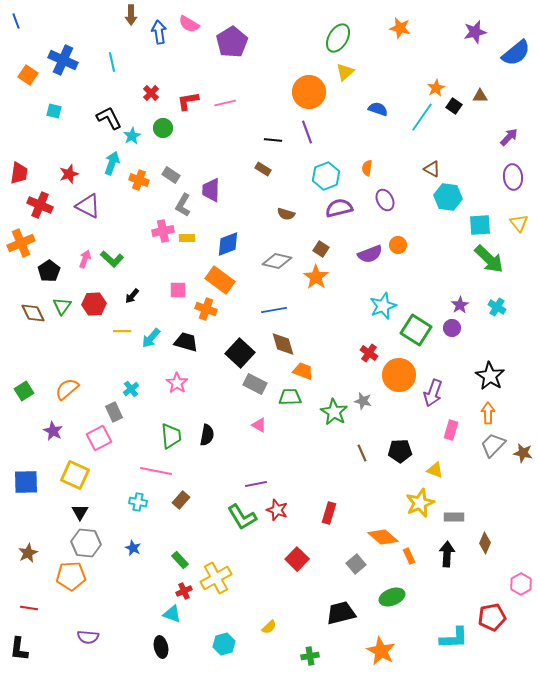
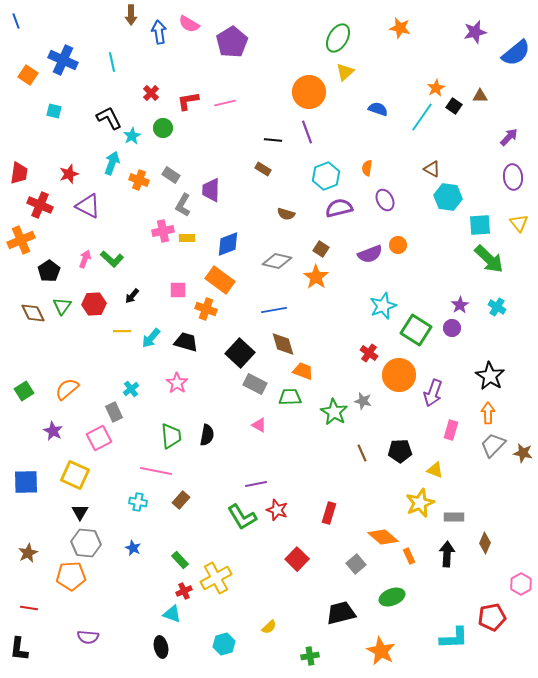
orange cross at (21, 243): moved 3 px up
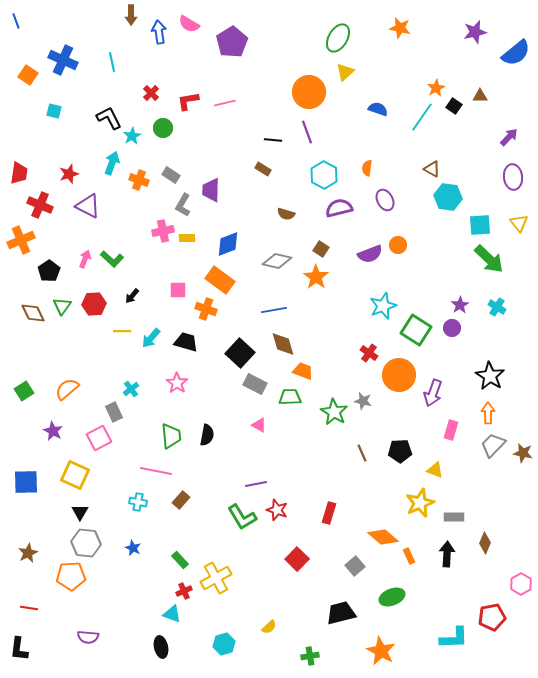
cyan hexagon at (326, 176): moved 2 px left, 1 px up; rotated 12 degrees counterclockwise
gray square at (356, 564): moved 1 px left, 2 px down
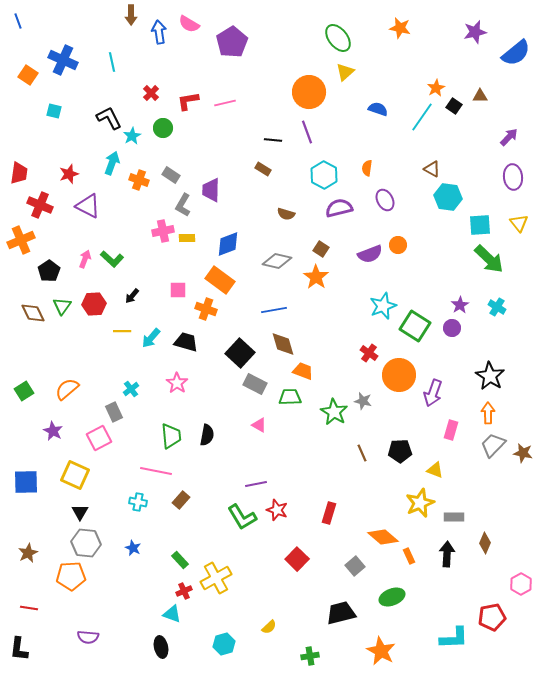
blue line at (16, 21): moved 2 px right
green ellipse at (338, 38): rotated 68 degrees counterclockwise
green square at (416, 330): moved 1 px left, 4 px up
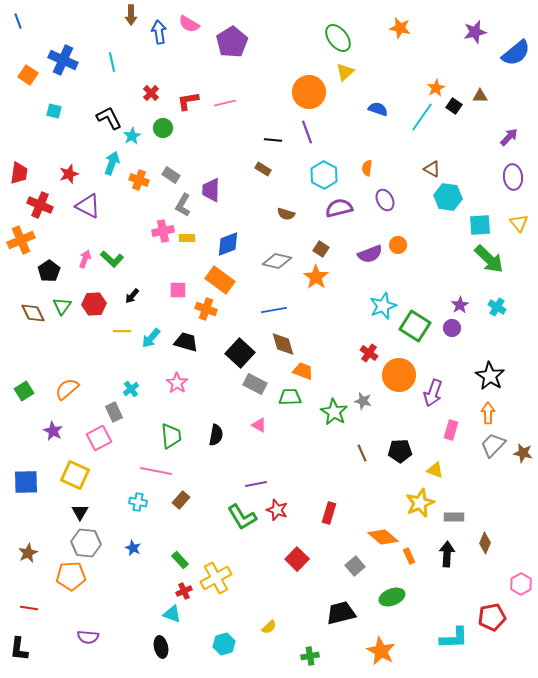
black semicircle at (207, 435): moved 9 px right
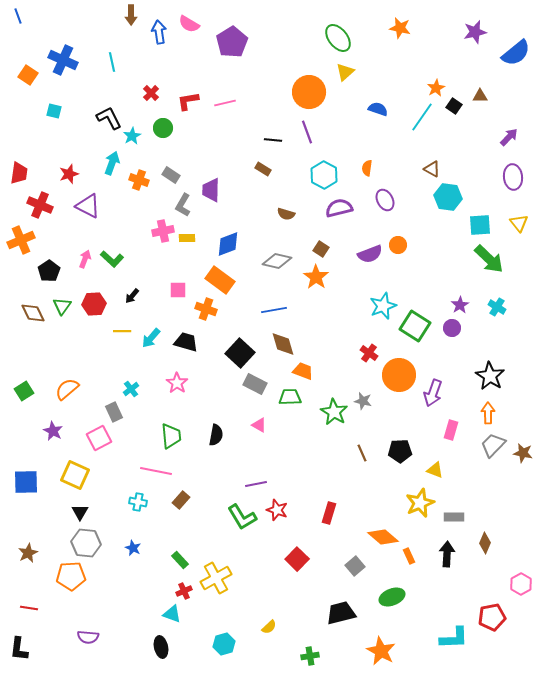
blue line at (18, 21): moved 5 px up
